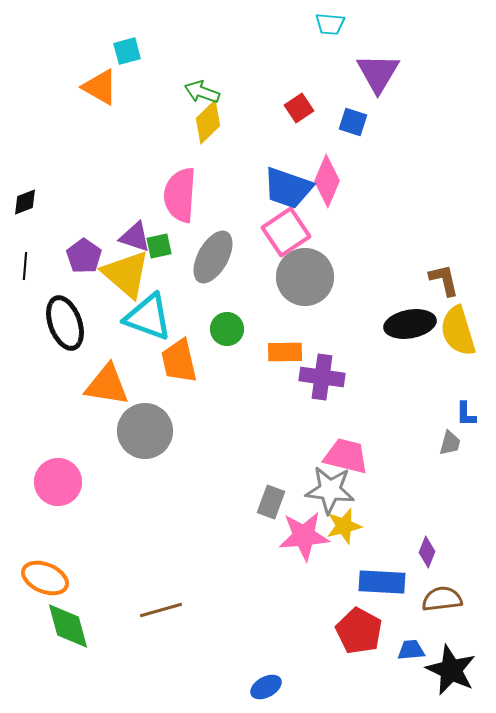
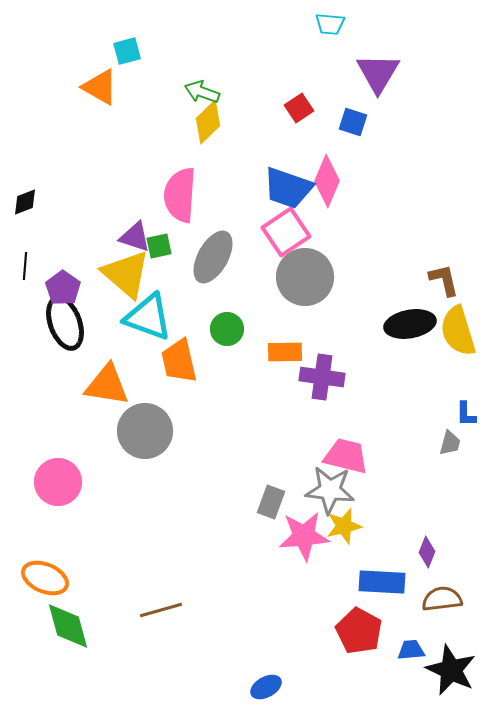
purple pentagon at (84, 256): moved 21 px left, 32 px down
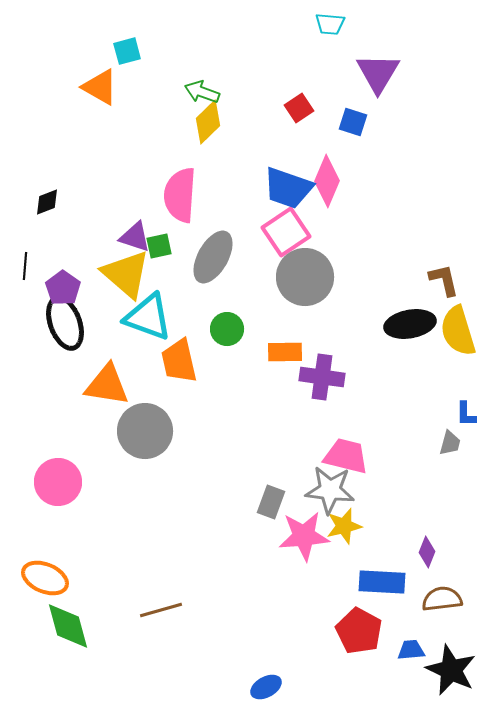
black diamond at (25, 202): moved 22 px right
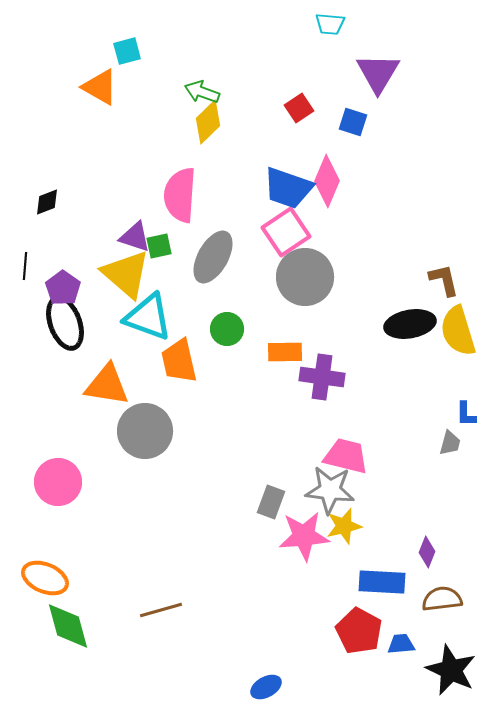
blue trapezoid at (411, 650): moved 10 px left, 6 px up
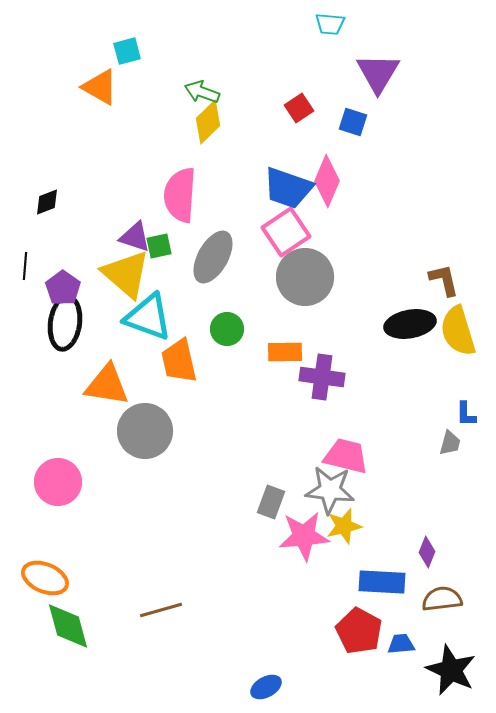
black ellipse at (65, 323): rotated 28 degrees clockwise
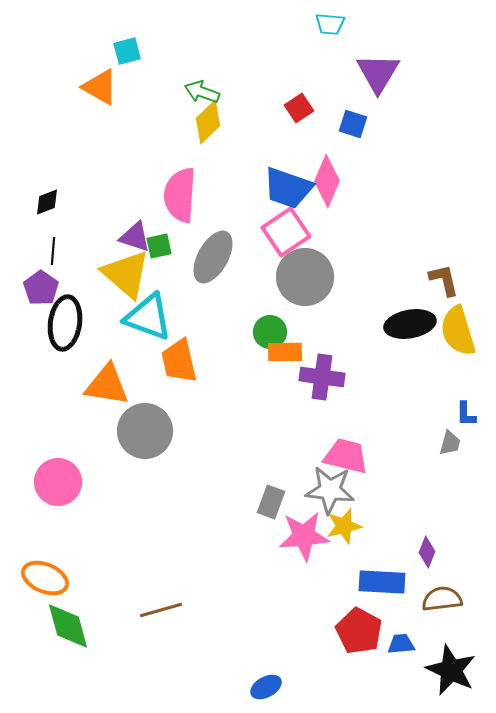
blue square at (353, 122): moved 2 px down
black line at (25, 266): moved 28 px right, 15 px up
purple pentagon at (63, 288): moved 22 px left
green circle at (227, 329): moved 43 px right, 3 px down
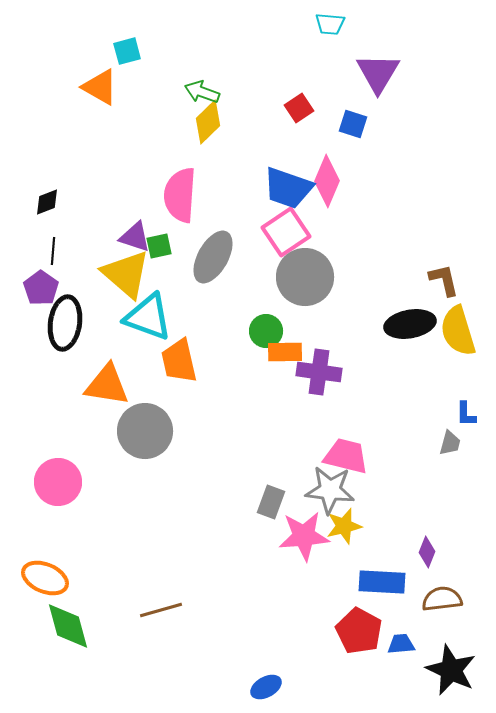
green circle at (270, 332): moved 4 px left, 1 px up
purple cross at (322, 377): moved 3 px left, 5 px up
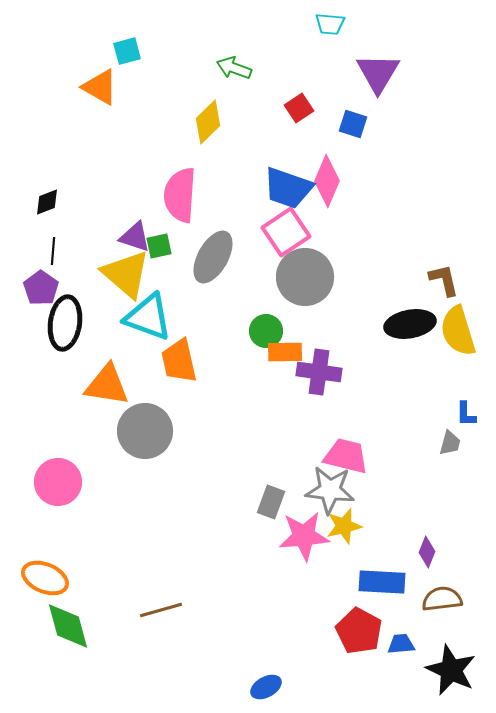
green arrow at (202, 92): moved 32 px right, 24 px up
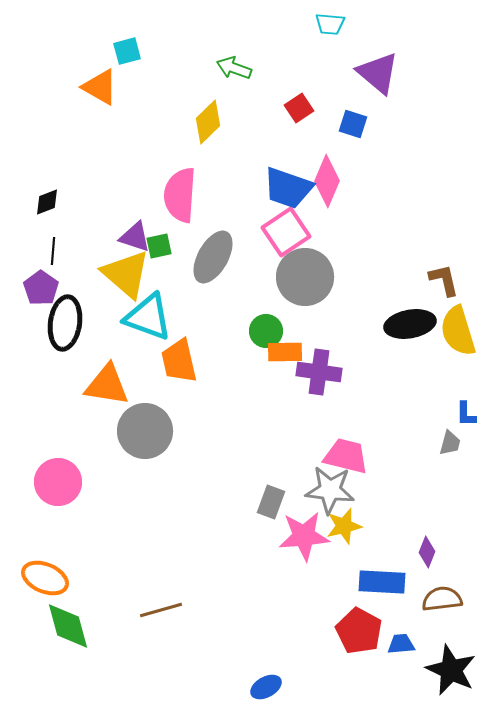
purple triangle at (378, 73): rotated 21 degrees counterclockwise
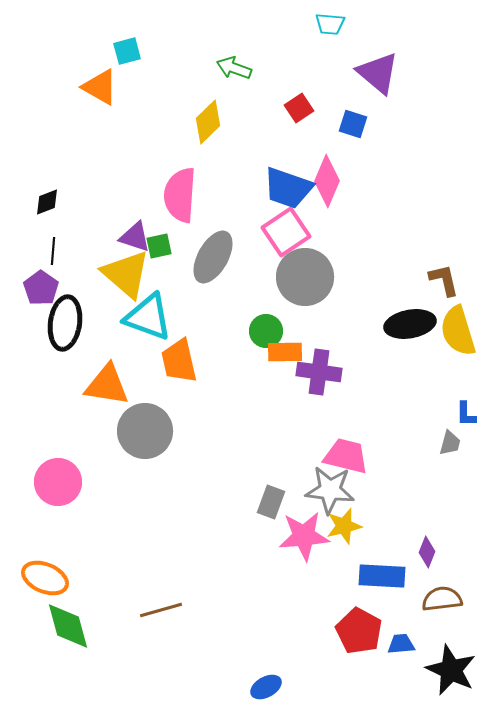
blue rectangle at (382, 582): moved 6 px up
